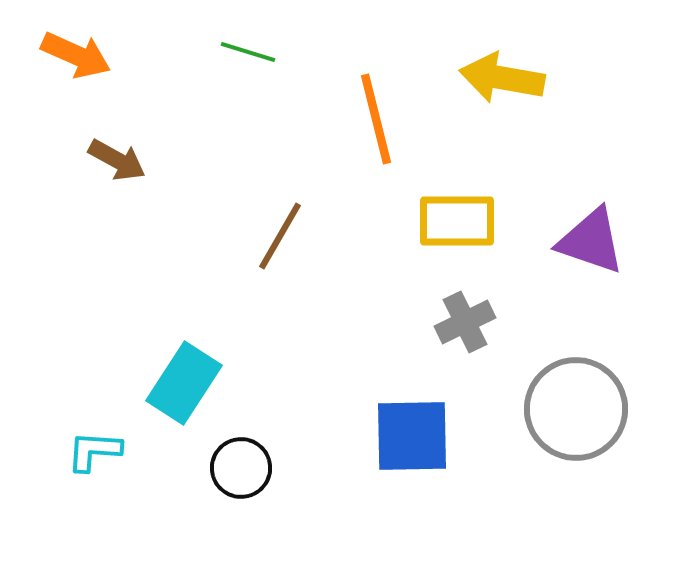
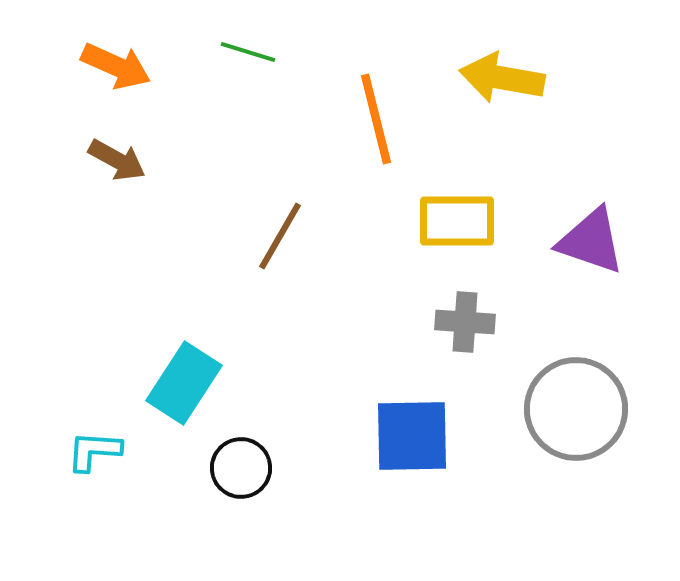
orange arrow: moved 40 px right, 11 px down
gray cross: rotated 30 degrees clockwise
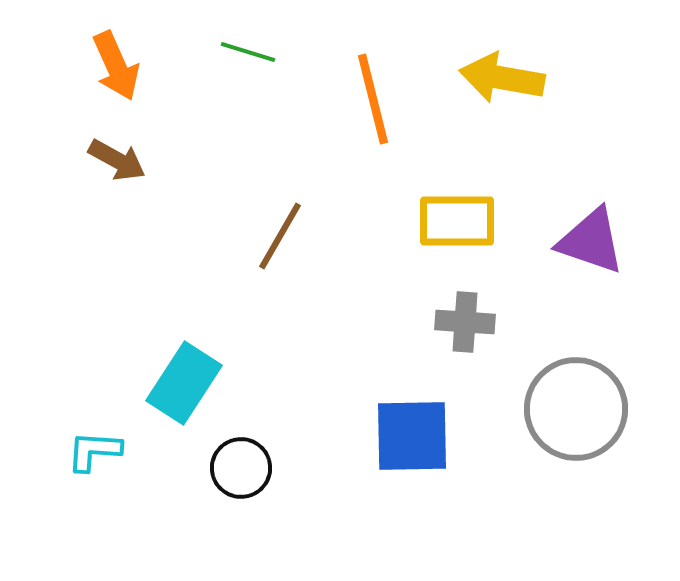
orange arrow: rotated 42 degrees clockwise
orange line: moved 3 px left, 20 px up
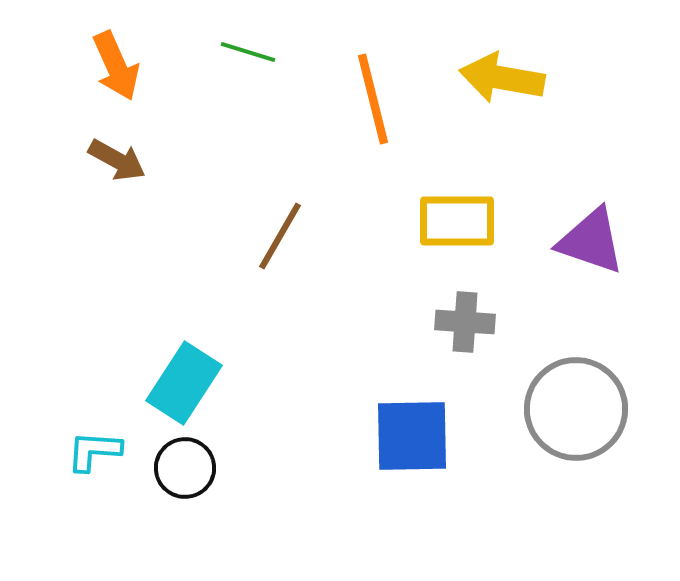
black circle: moved 56 px left
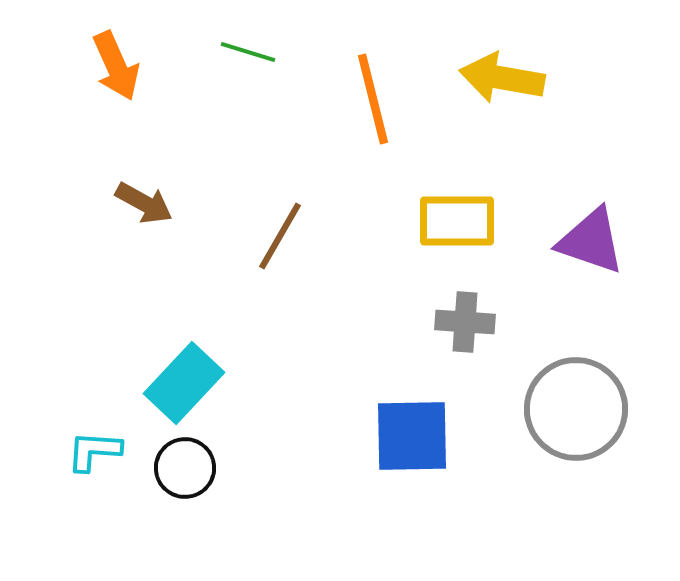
brown arrow: moved 27 px right, 43 px down
cyan rectangle: rotated 10 degrees clockwise
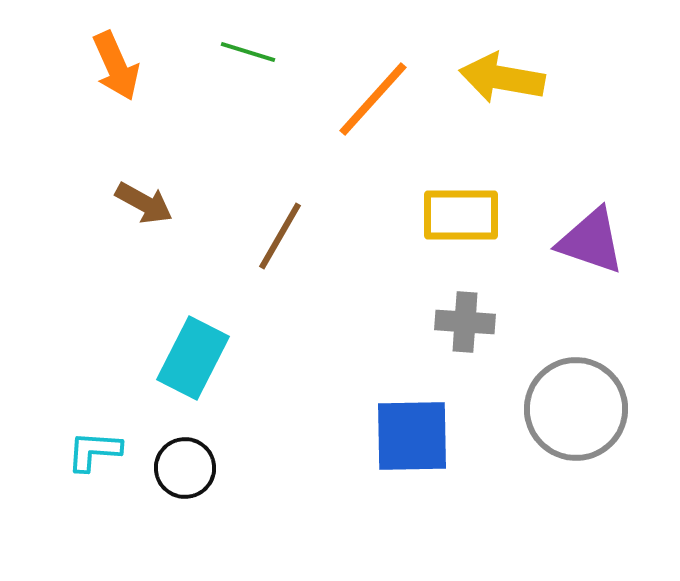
orange line: rotated 56 degrees clockwise
yellow rectangle: moved 4 px right, 6 px up
cyan rectangle: moved 9 px right, 25 px up; rotated 16 degrees counterclockwise
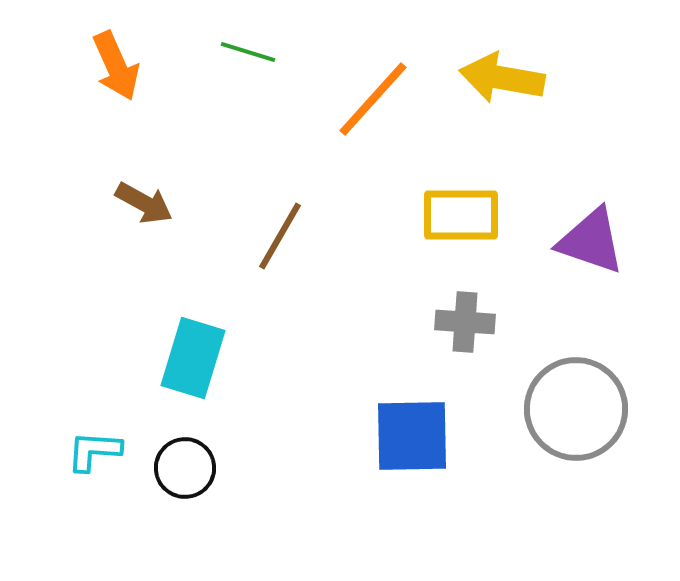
cyan rectangle: rotated 10 degrees counterclockwise
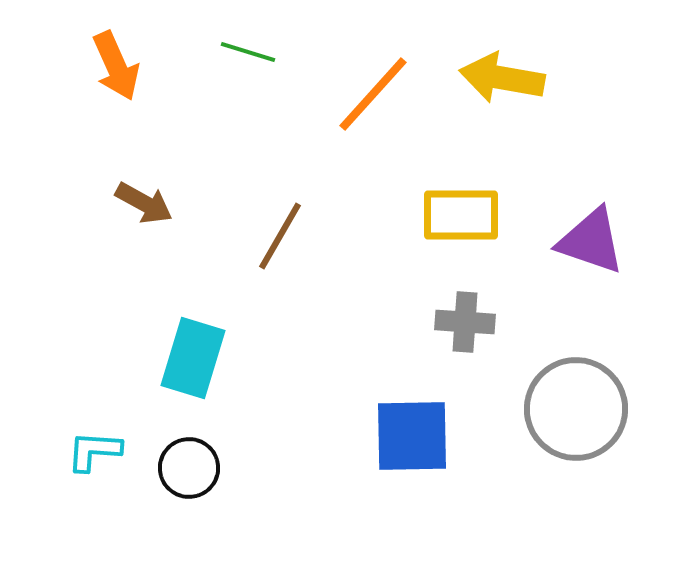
orange line: moved 5 px up
black circle: moved 4 px right
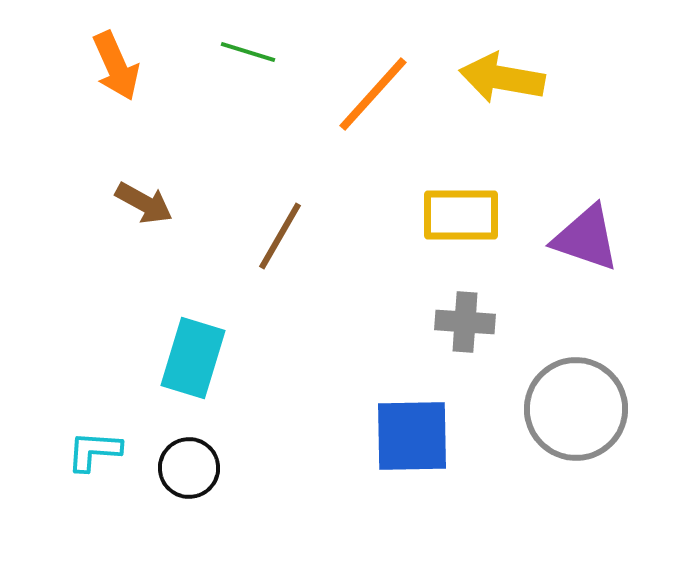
purple triangle: moved 5 px left, 3 px up
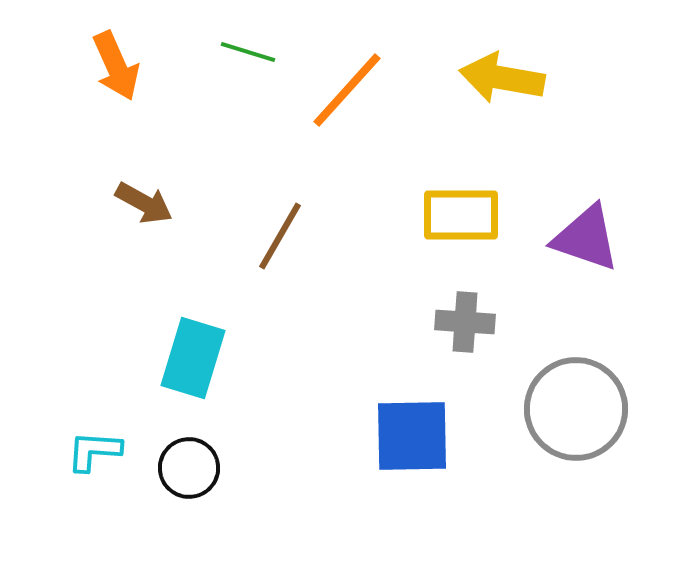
orange line: moved 26 px left, 4 px up
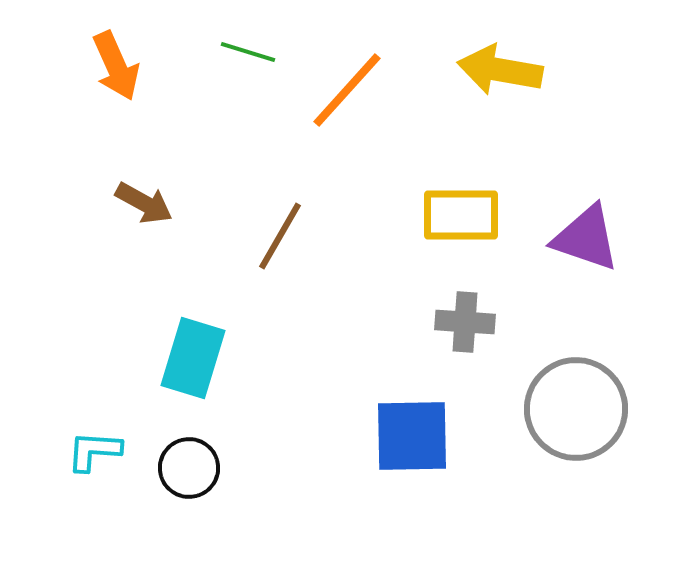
yellow arrow: moved 2 px left, 8 px up
